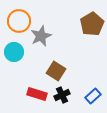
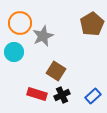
orange circle: moved 1 px right, 2 px down
gray star: moved 2 px right
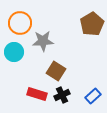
gray star: moved 5 px down; rotated 20 degrees clockwise
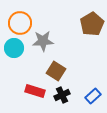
cyan circle: moved 4 px up
red rectangle: moved 2 px left, 3 px up
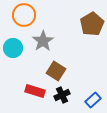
orange circle: moved 4 px right, 8 px up
gray star: rotated 30 degrees counterclockwise
cyan circle: moved 1 px left
blue rectangle: moved 4 px down
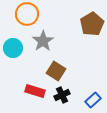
orange circle: moved 3 px right, 1 px up
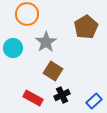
brown pentagon: moved 6 px left, 3 px down
gray star: moved 3 px right, 1 px down
brown square: moved 3 px left
red rectangle: moved 2 px left, 7 px down; rotated 12 degrees clockwise
blue rectangle: moved 1 px right, 1 px down
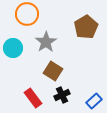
red rectangle: rotated 24 degrees clockwise
